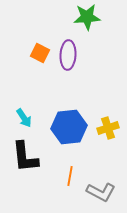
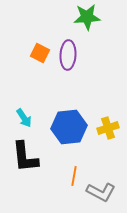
orange line: moved 4 px right
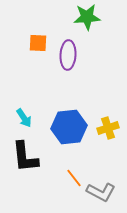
orange square: moved 2 px left, 10 px up; rotated 24 degrees counterclockwise
orange line: moved 2 px down; rotated 48 degrees counterclockwise
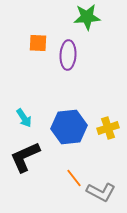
black L-shape: rotated 72 degrees clockwise
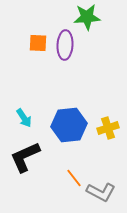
purple ellipse: moved 3 px left, 10 px up
blue hexagon: moved 2 px up
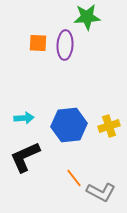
cyan arrow: rotated 60 degrees counterclockwise
yellow cross: moved 1 px right, 2 px up
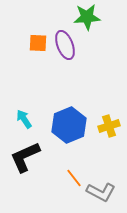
purple ellipse: rotated 24 degrees counterclockwise
cyan arrow: moved 1 px down; rotated 120 degrees counterclockwise
blue hexagon: rotated 16 degrees counterclockwise
